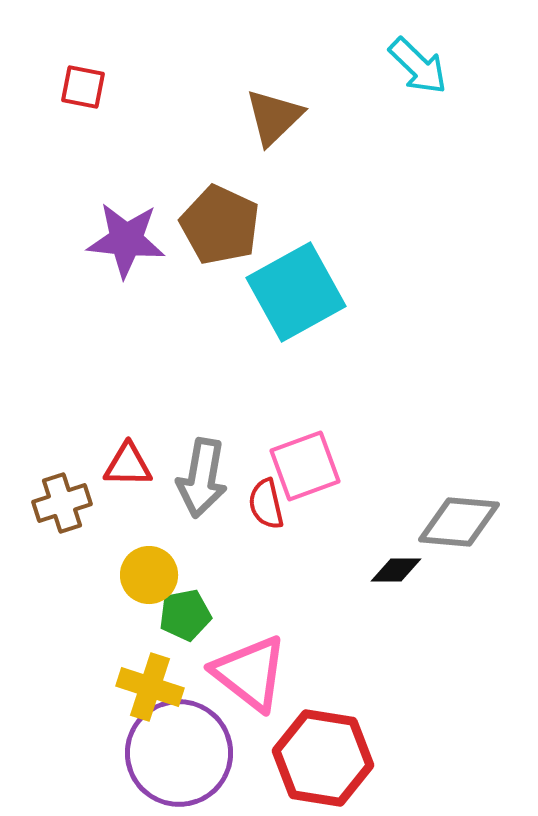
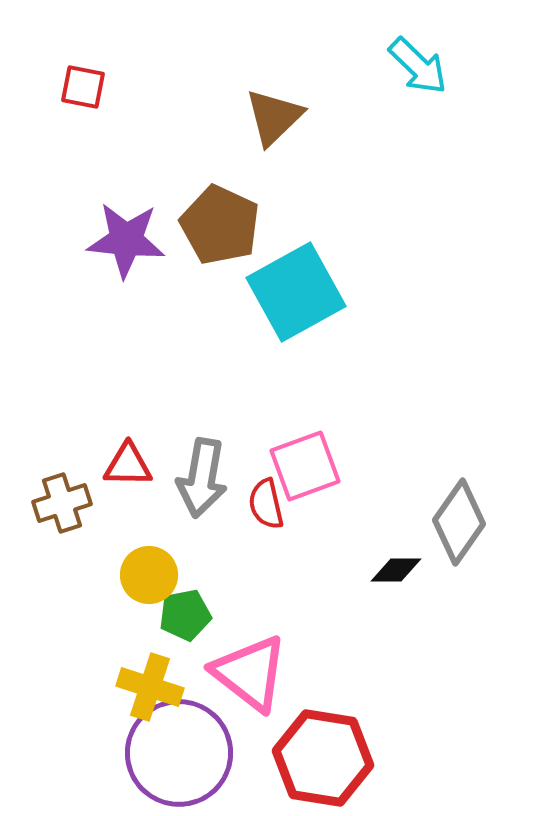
gray diamond: rotated 60 degrees counterclockwise
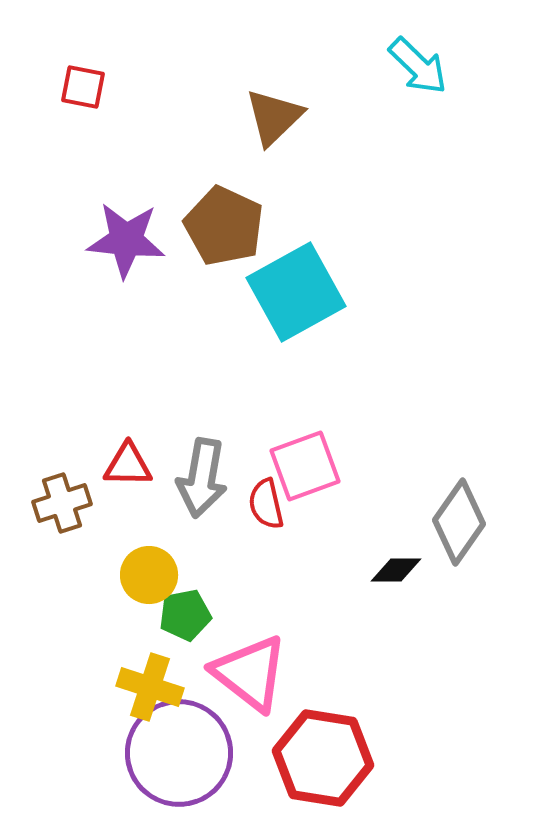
brown pentagon: moved 4 px right, 1 px down
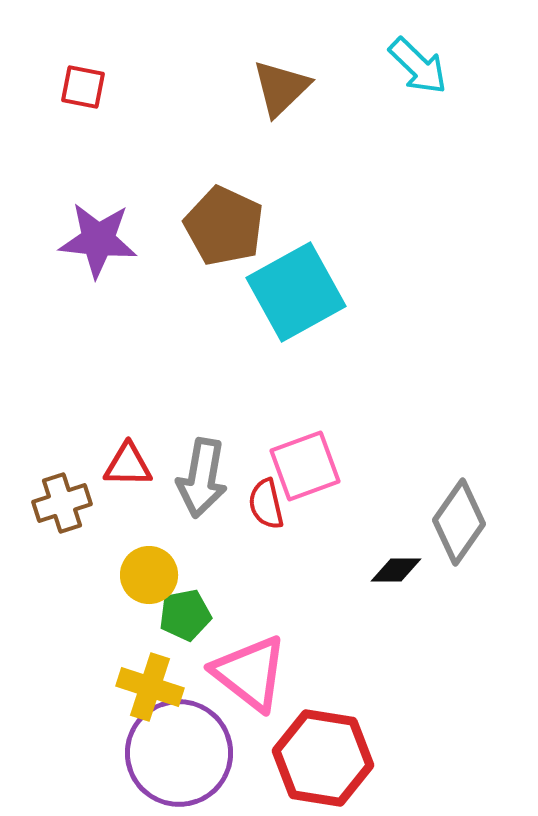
brown triangle: moved 7 px right, 29 px up
purple star: moved 28 px left
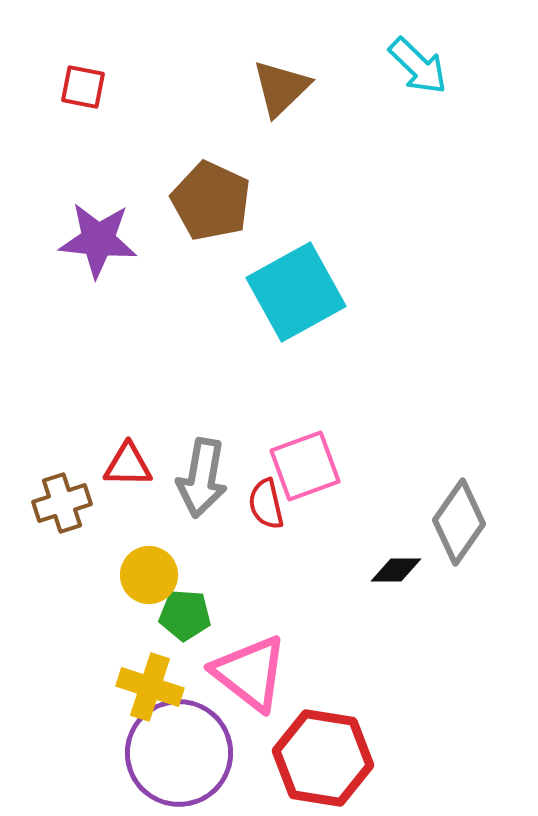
brown pentagon: moved 13 px left, 25 px up
green pentagon: rotated 15 degrees clockwise
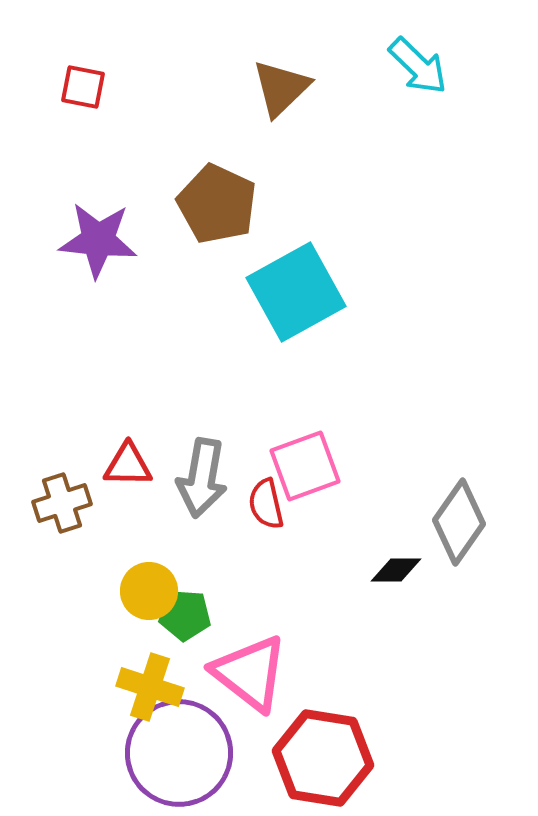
brown pentagon: moved 6 px right, 3 px down
yellow circle: moved 16 px down
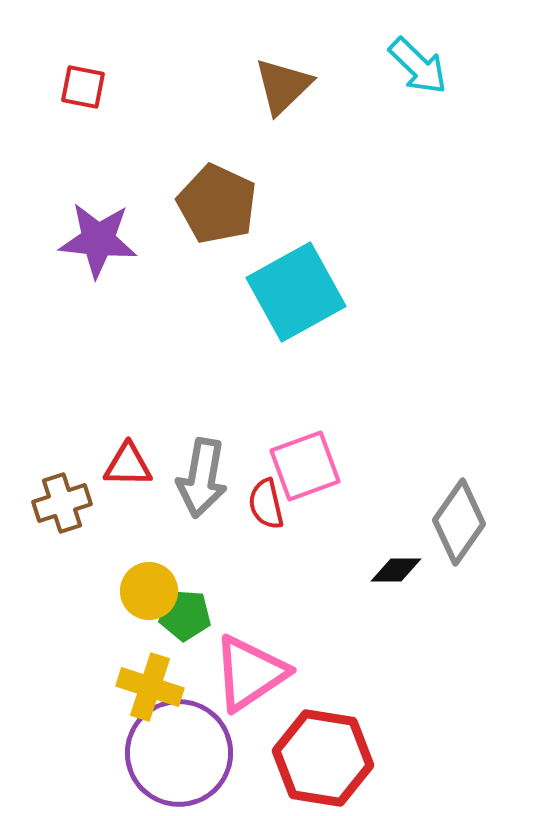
brown triangle: moved 2 px right, 2 px up
pink triangle: rotated 48 degrees clockwise
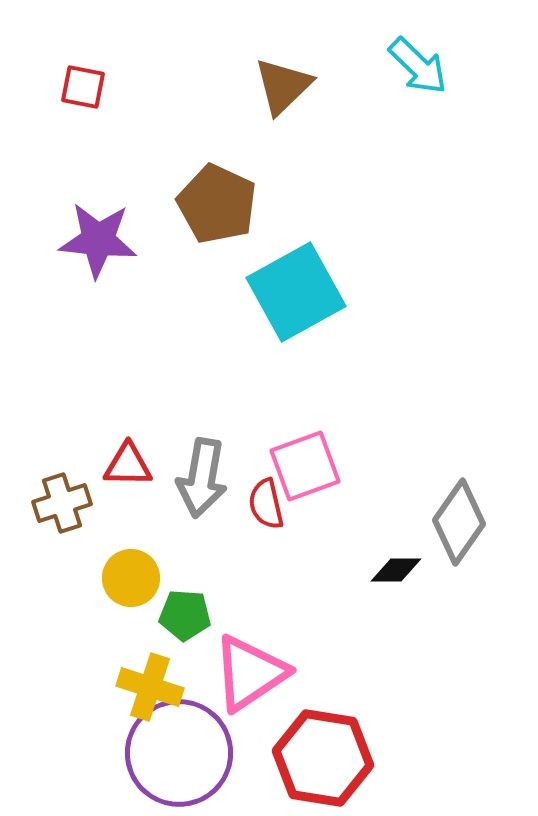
yellow circle: moved 18 px left, 13 px up
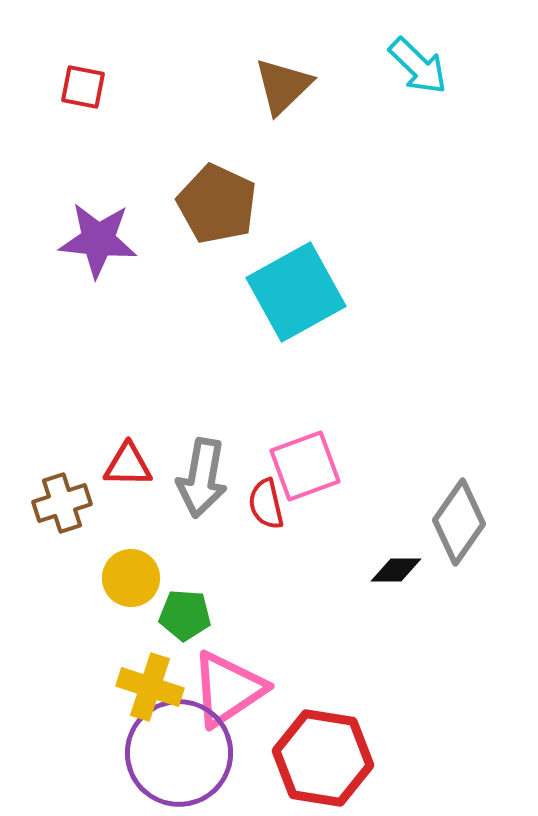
pink triangle: moved 22 px left, 16 px down
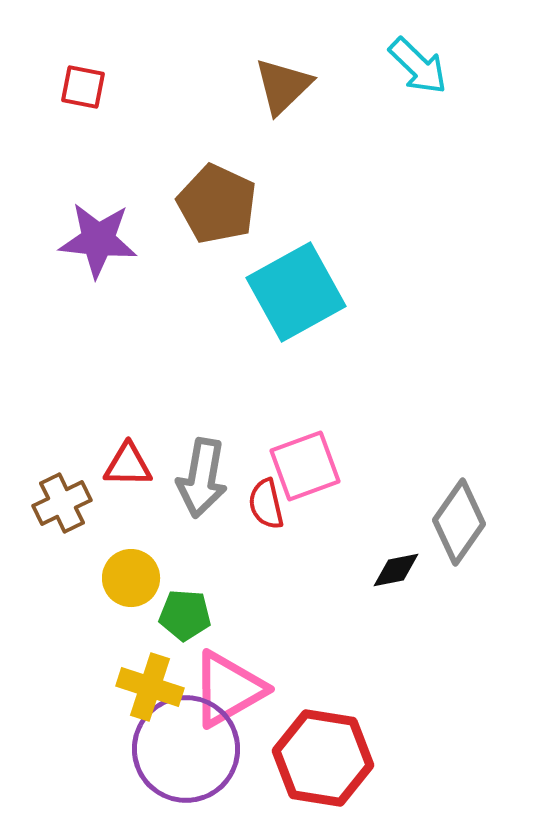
brown cross: rotated 8 degrees counterclockwise
black diamond: rotated 12 degrees counterclockwise
pink triangle: rotated 4 degrees clockwise
purple circle: moved 7 px right, 4 px up
